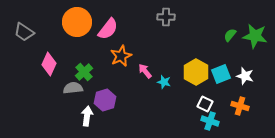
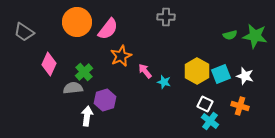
green semicircle: rotated 144 degrees counterclockwise
yellow hexagon: moved 1 px right, 1 px up
cyan cross: rotated 18 degrees clockwise
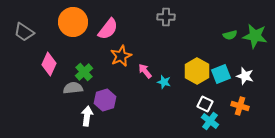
orange circle: moved 4 px left
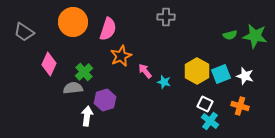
pink semicircle: rotated 20 degrees counterclockwise
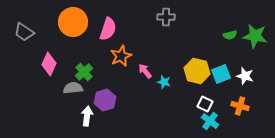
yellow hexagon: rotated 15 degrees counterclockwise
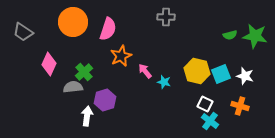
gray trapezoid: moved 1 px left
gray semicircle: moved 1 px up
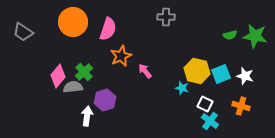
pink diamond: moved 9 px right, 12 px down; rotated 15 degrees clockwise
cyan star: moved 18 px right, 6 px down
orange cross: moved 1 px right
